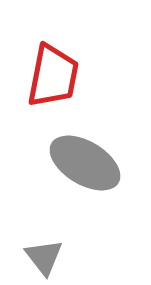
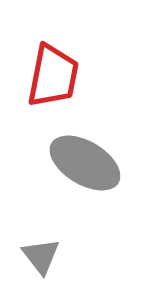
gray triangle: moved 3 px left, 1 px up
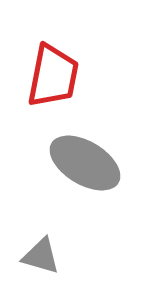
gray triangle: rotated 36 degrees counterclockwise
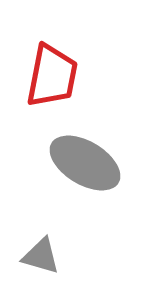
red trapezoid: moved 1 px left
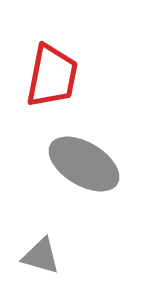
gray ellipse: moved 1 px left, 1 px down
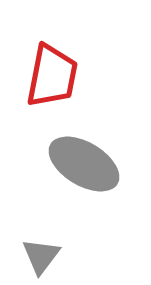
gray triangle: rotated 51 degrees clockwise
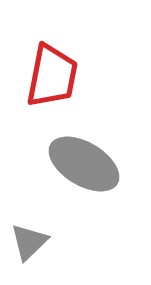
gray triangle: moved 12 px left, 14 px up; rotated 9 degrees clockwise
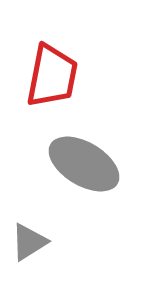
gray triangle: rotated 12 degrees clockwise
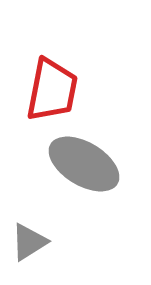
red trapezoid: moved 14 px down
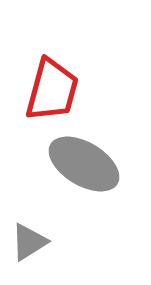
red trapezoid: rotated 4 degrees clockwise
